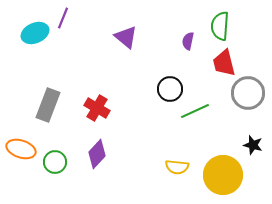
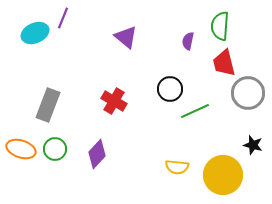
red cross: moved 17 px right, 7 px up
green circle: moved 13 px up
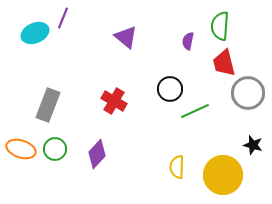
yellow semicircle: rotated 85 degrees clockwise
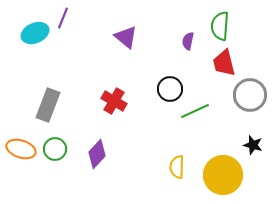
gray circle: moved 2 px right, 2 px down
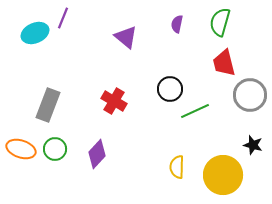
green semicircle: moved 4 px up; rotated 12 degrees clockwise
purple semicircle: moved 11 px left, 17 px up
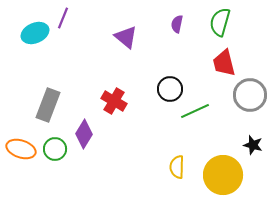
purple diamond: moved 13 px left, 20 px up; rotated 12 degrees counterclockwise
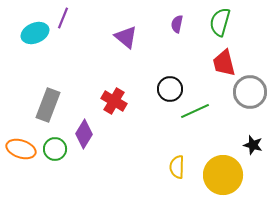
gray circle: moved 3 px up
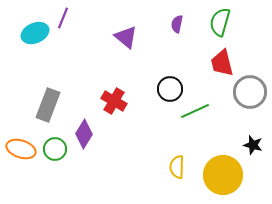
red trapezoid: moved 2 px left
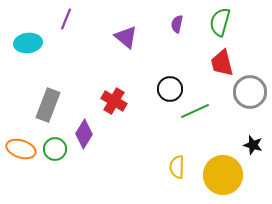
purple line: moved 3 px right, 1 px down
cyan ellipse: moved 7 px left, 10 px down; rotated 16 degrees clockwise
